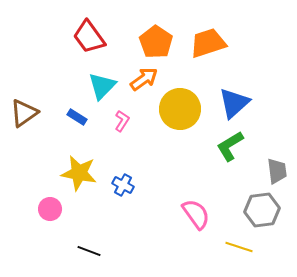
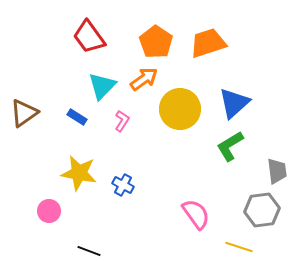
pink circle: moved 1 px left, 2 px down
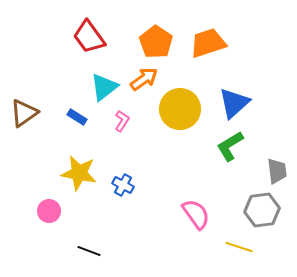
cyan triangle: moved 2 px right, 1 px down; rotated 8 degrees clockwise
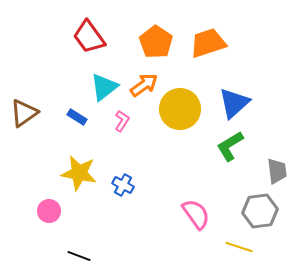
orange arrow: moved 6 px down
gray hexagon: moved 2 px left, 1 px down
black line: moved 10 px left, 5 px down
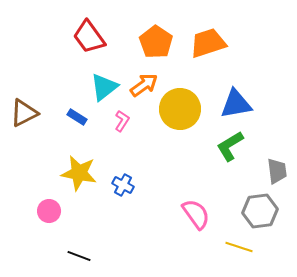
blue triangle: moved 2 px right, 1 px down; rotated 32 degrees clockwise
brown triangle: rotated 8 degrees clockwise
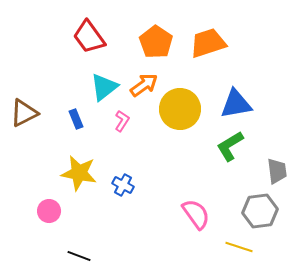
blue rectangle: moved 1 px left, 2 px down; rotated 36 degrees clockwise
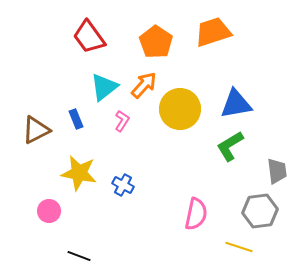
orange trapezoid: moved 5 px right, 11 px up
orange arrow: rotated 12 degrees counterclockwise
brown triangle: moved 12 px right, 17 px down
pink semicircle: rotated 48 degrees clockwise
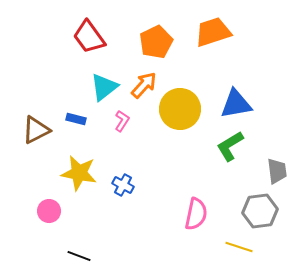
orange pentagon: rotated 12 degrees clockwise
blue rectangle: rotated 54 degrees counterclockwise
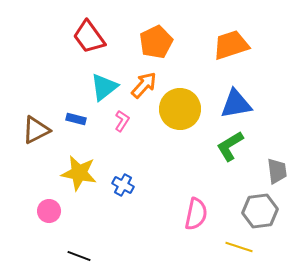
orange trapezoid: moved 18 px right, 13 px down
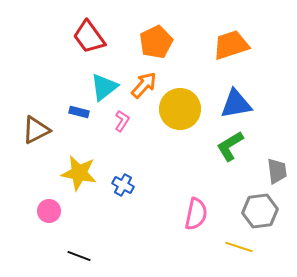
blue rectangle: moved 3 px right, 7 px up
